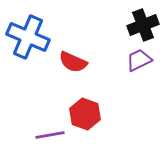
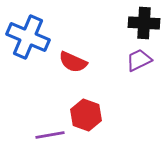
black cross: moved 1 px right, 2 px up; rotated 24 degrees clockwise
red hexagon: moved 1 px right, 1 px down
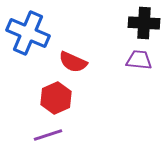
blue cross: moved 4 px up
purple trapezoid: rotated 32 degrees clockwise
red hexagon: moved 30 px left, 17 px up; rotated 16 degrees clockwise
purple line: moved 2 px left; rotated 8 degrees counterclockwise
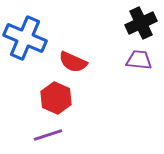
black cross: moved 3 px left; rotated 28 degrees counterclockwise
blue cross: moved 3 px left, 5 px down
red hexagon: rotated 12 degrees counterclockwise
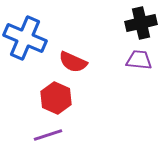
black cross: rotated 12 degrees clockwise
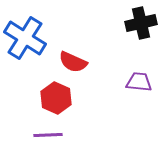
blue cross: rotated 9 degrees clockwise
purple trapezoid: moved 22 px down
purple line: rotated 16 degrees clockwise
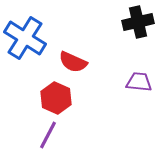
black cross: moved 3 px left, 1 px up
purple line: rotated 60 degrees counterclockwise
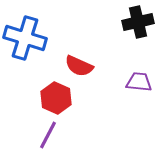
blue cross: rotated 15 degrees counterclockwise
red semicircle: moved 6 px right, 4 px down
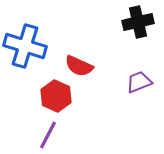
blue cross: moved 8 px down
purple trapezoid: rotated 28 degrees counterclockwise
red hexagon: moved 2 px up
